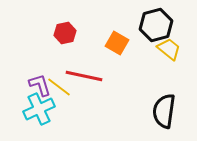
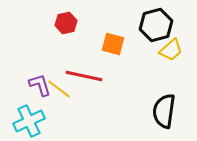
red hexagon: moved 1 px right, 10 px up
orange square: moved 4 px left, 1 px down; rotated 15 degrees counterclockwise
yellow trapezoid: moved 2 px right, 1 px down; rotated 100 degrees clockwise
yellow line: moved 2 px down
cyan cross: moved 10 px left, 12 px down
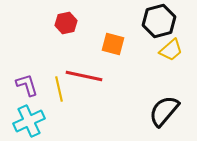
black hexagon: moved 3 px right, 4 px up
purple L-shape: moved 13 px left
yellow line: rotated 40 degrees clockwise
black semicircle: rotated 32 degrees clockwise
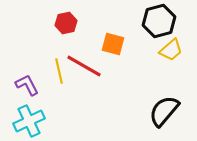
red line: moved 10 px up; rotated 18 degrees clockwise
purple L-shape: rotated 10 degrees counterclockwise
yellow line: moved 18 px up
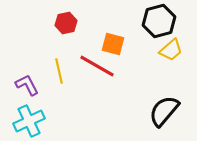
red line: moved 13 px right
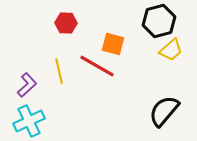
red hexagon: rotated 15 degrees clockwise
purple L-shape: rotated 75 degrees clockwise
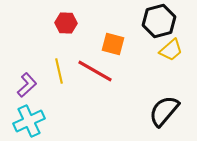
red line: moved 2 px left, 5 px down
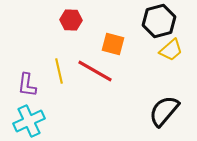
red hexagon: moved 5 px right, 3 px up
purple L-shape: rotated 140 degrees clockwise
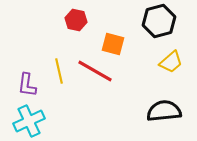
red hexagon: moved 5 px right; rotated 10 degrees clockwise
yellow trapezoid: moved 12 px down
black semicircle: rotated 44 degrees clockwise
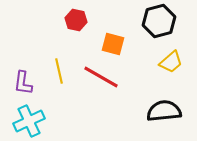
red line: moved 6 px right, 6 px down
purple L-shape: moved 4 px left, 2 px up
